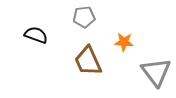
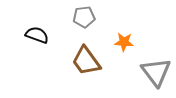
black semicircle: moved 1 px right
brown trapezoid: moved 2 px left; rotated 12 degrees counterclockwise
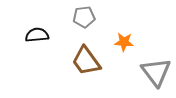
black semicircle: rotated 25 degrees counterclockwise
